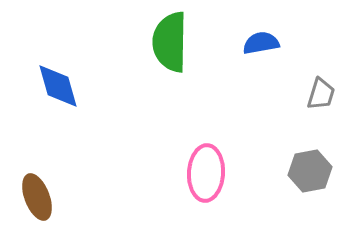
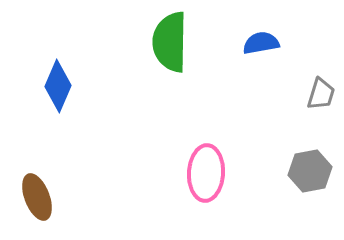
blue diamond: rotated 39 degrees clockwise
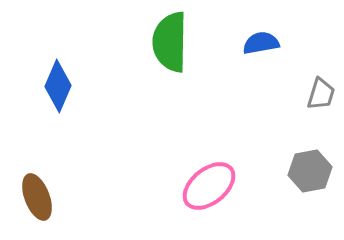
pink ellipse: moved 3 px right, 13 px down; rotated 48 degrees clockwise
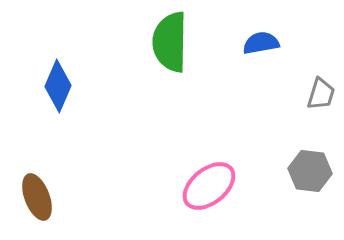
gray hexagon: rotated 18 degrees clockwise
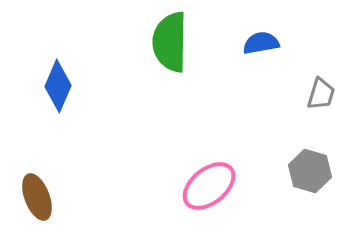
gray hexagon: rotated 9 degrees clockwise
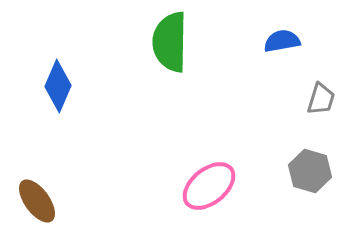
blue semicircle: moved 21 px right, 2 px up
gray trapezoid: moved 5 px down
brown ellipse: moved 4 px down; rotated 15 degrees counterclockwise
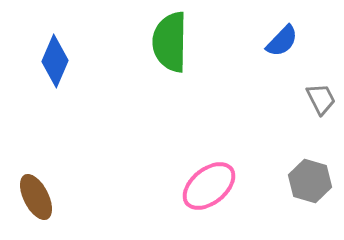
blue semicircle: rotated 144 degrees clockwise
blue diamond: moved 3 px left, 25 px up
gray trapezoid: rotated 44 degrees counterclockwise
gray hexagon: moved 10 px down
brown ellipse: moved 1 px left, 4 px up; rotated 9 degrees clockwise
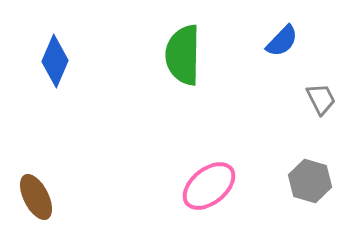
green semicircle: moved 13 px right, 13 px down
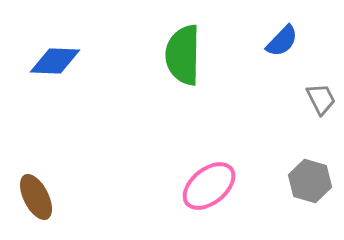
blue diamond: rotated 69 degrees clockwise
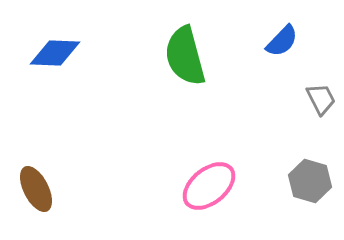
green semicircle: moved 2 px right, 1 px down; rotated 16 degrees counterclockwise
blue diamond: moved 8 px up
brown ellipse: moved 8 px up
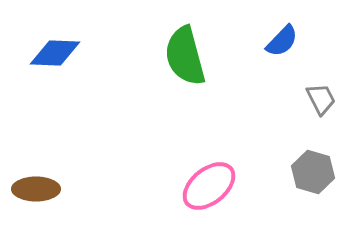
gray hexagon: moved 3 px right, 9 px up
brown ellipse: rotated 63 degrees counterclockwise
